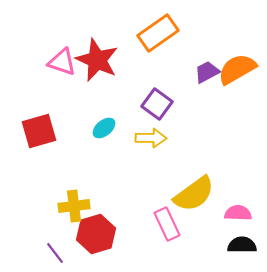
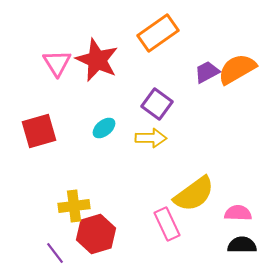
pink triangle: moved 5 px left, 1 px down; rotated 40 degrees clockwise
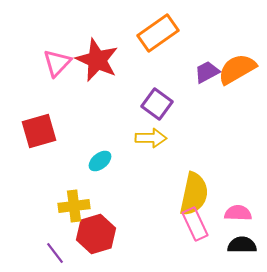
pink triangle: rotated 16 degrees clockwise
cyan ellipse: moved 4 px left, 33 px down
yellow semicircle: rotated 42 degrees counterclockwise
pink rectangle: moved 28 px right
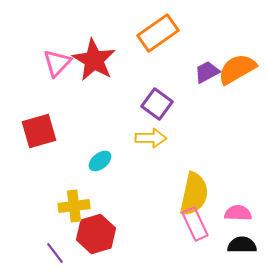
red star: moved 3 px left; rotated 6 degrees clockwise
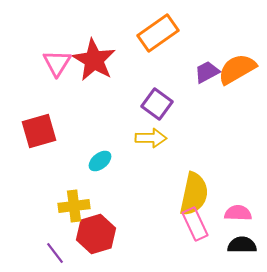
pink triangle: rotated 12 degrees counterclockwise
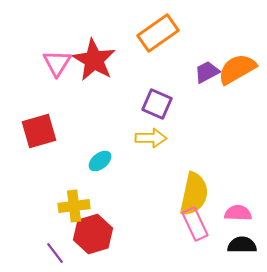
purple square: rotated 12 degrees counterclockwise
red hexagon: moved 3 px left
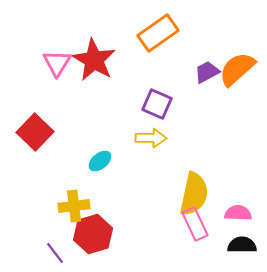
orange semicircle: rotated 12 degrees counterclockwise
red square: moved 4 px left, 1 px down; rotated 30 degrees counterclockwise
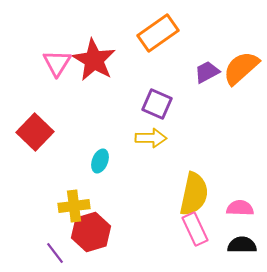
orange semicircle: moved 4 px right, 1 px up
cyan ellipse: rotated 30 degrees counterclockwise
pink semicircle: moved 2 px right, 5 px up
pink rectangle: moved 5 px down
red hexagon: moved 2 px left, 2 px up
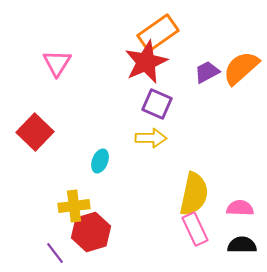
red star: moved 52 px right, 2 px down; rotated 18 degrees clockwise
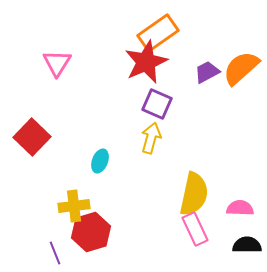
red square: moved 3 px left, 5 px down
yellow arrow: rotated 76 degrees counterclockwise
black semicircle: moved 5 px right
purple line: rotated 15 degrees clockwise
